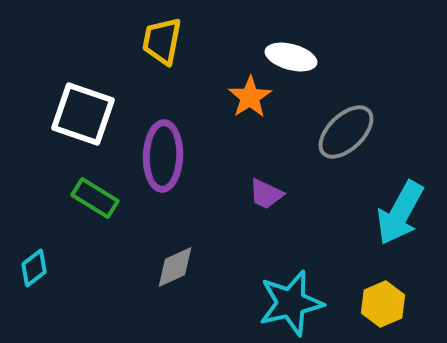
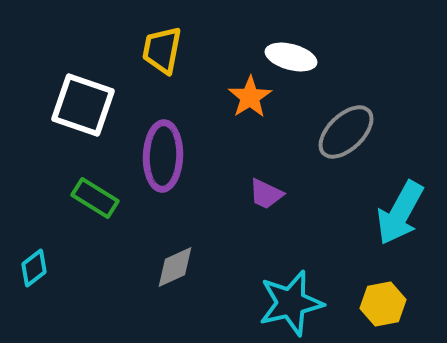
yellow trapezoid: moved 9 px down
white square: moved 9 px up
yellow hexagon: rotated 12 degrees clockwise
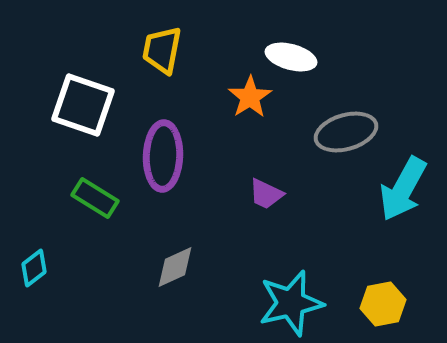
gray ellipse: rotated 28 degrees clockwise
cyan arrow: moved 3 px right, 24 px up
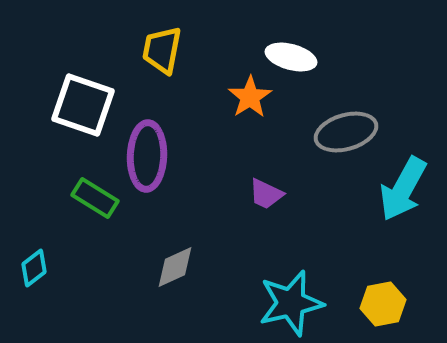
purple ellipse: moved 16 px left
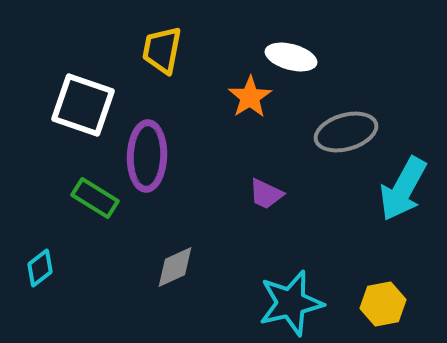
cyan diamond: moved 6 px right
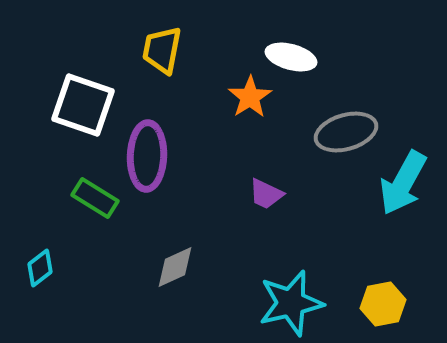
cyan arrow: moved 6 px up
